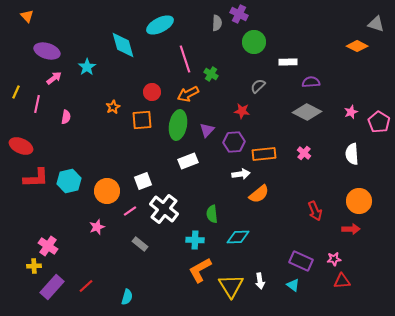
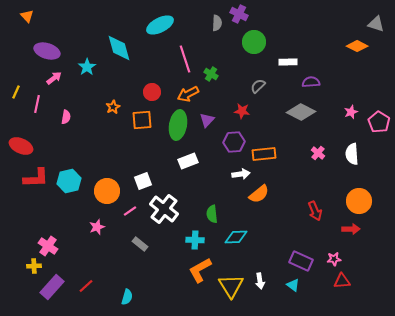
cyan diamond at (123, 45): moved 4 px left, 3 px down
gray diamond at (307, 112): moved 6 px left
purple triangle at (207, 130): moved 10 px up
pink cross at (304, 153): moved 14 px right
cyan diamond at (238, 237): moved 2 px left
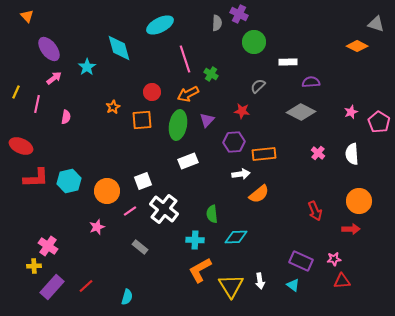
purple ellipse at (47, 51): moved 2 px right, 2 px up; rotated 35 degrees clockwise
gray rectangle at (140, 244): moved 3 px down
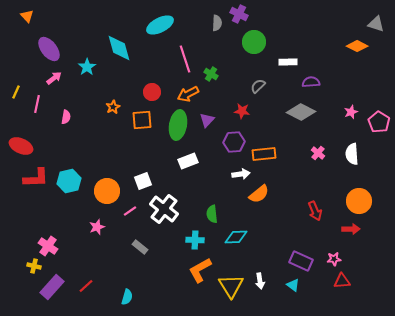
yellow cross at (34, 266): rotated 16 degrees clockwise
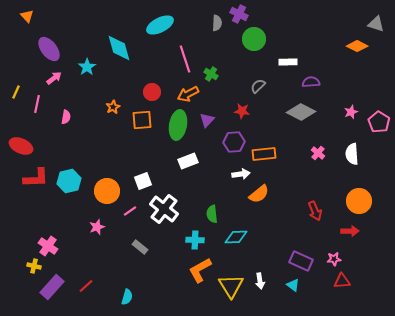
green circle at (254, 42): moved 3 px up
red arrow at (351, 229): moved 1 px left, 2 px down
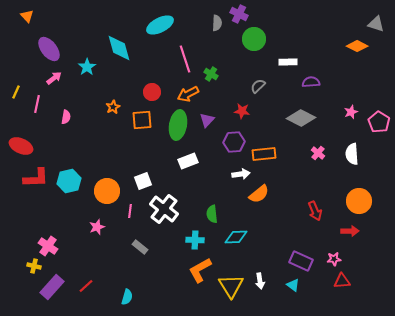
gray diamond at (301, 112): moved 6 px down
pink line at (130, 211): rotated 48 degrees counterclockwise
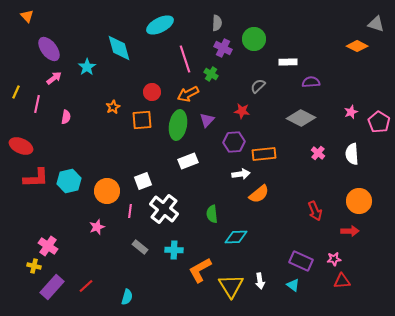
purple cross at (239, 14): moved 16 px left, 34 px down
cyan cross at (195, 240): moved 21 px left, 10 px down
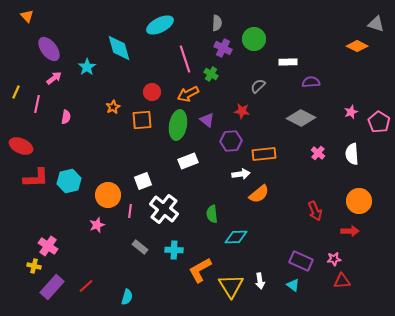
purple triangle at (207, 120): rotated 35 degrees counterclockwise
purple hexagon at (234, 142): moved 3 px left, 1 px up
orange circle at (107, 191): moved 1 px right, 4 px down
pink star at (97, 227): moved 2 px up
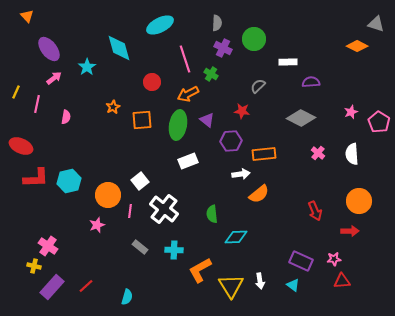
red circle at (152, 92): moved 10 px up
white square at (143, 181): moved 3 px left; rotated 18 degrees counterclockwise
